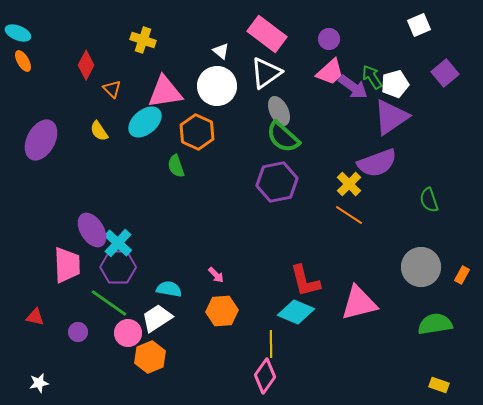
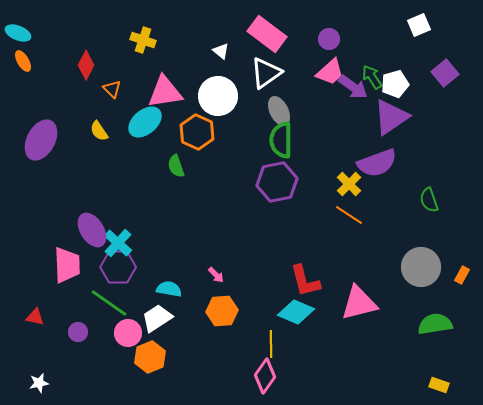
white circle at (217, 86): moved 1 px right, 10 px down
green semicircle at (283, 137): moved 2 px left, 3 px down; rotated 48 degrees clockwise
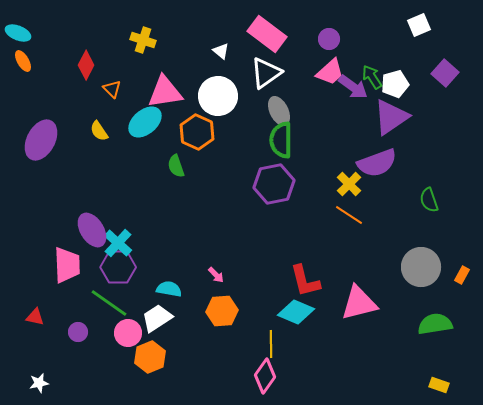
purple square at (445, 73): rotated 8 degrees counterclockwise
purple hexagon at (277, 182): moved 3 px left, 2 px down
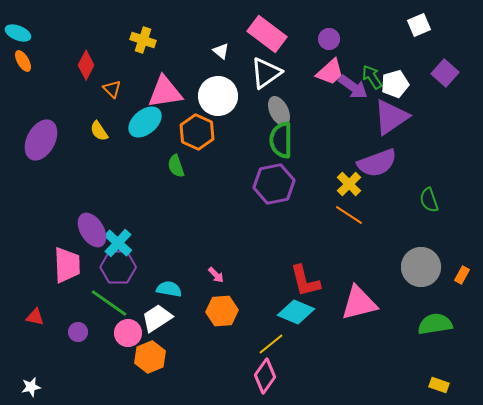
yellow line at (271, 344): rotated 52 degrees clockwise
white star at (39, 383): moved 8 px left, 4 px down
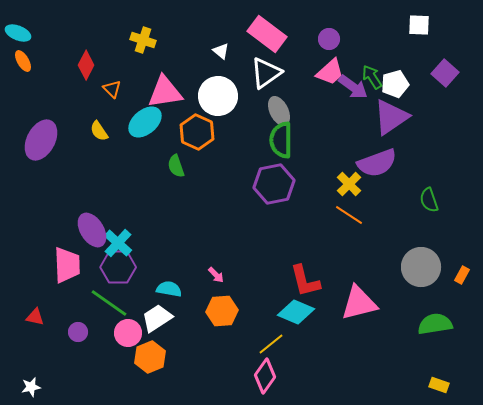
white square at (419, 25): rotated 25 degrees clockwise
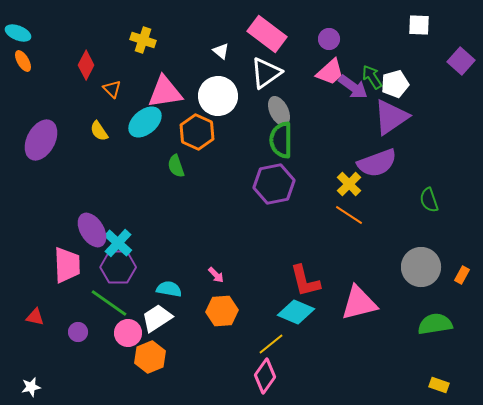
purple square at (445, 73): moved 16 px right, 12 px up
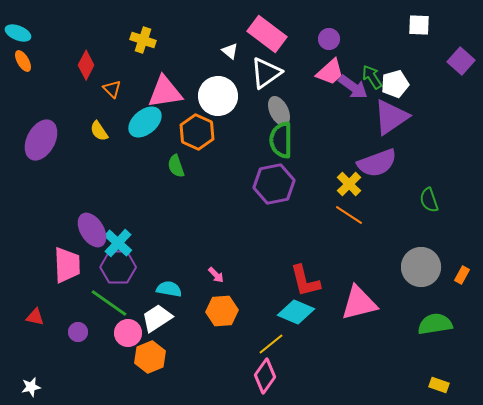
white triangle at (221, 51): moved 9 px right
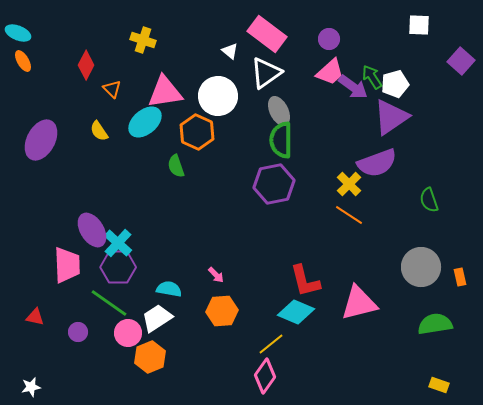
orange rectangle at (462, 275): moved 2 px left, 2 px down; rotated 42 degrees counterclockwise
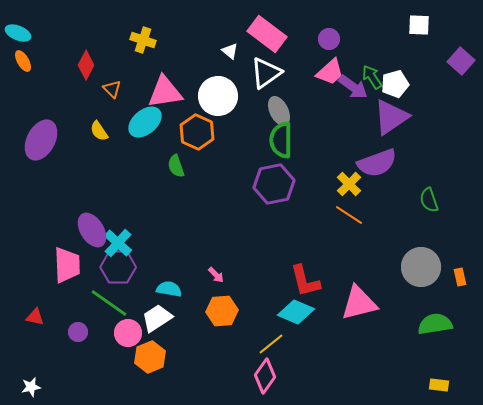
yellow rectangle at (439, 385): rotated 12 degrees counterclockwise
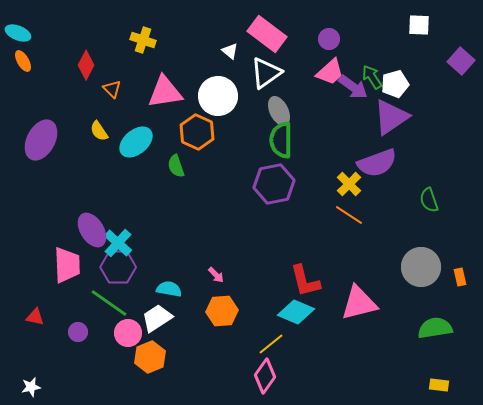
cyan ellipse at (145, 122): moved 9 px left, 20 px down
green semicircle at (435, 324): moved 4 px down
